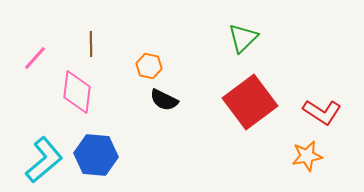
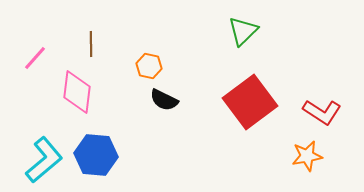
green triangle: moved 7 px up
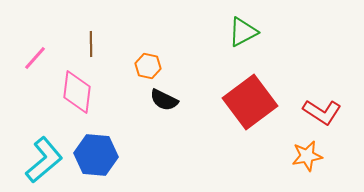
green triangle: moved 1 px down; rotated 16 degrees clockwise
orange hexagon: moved 1 px left
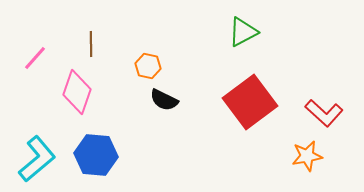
pink diamond: rotated 12 degrees clockwise
red L-shape: moved 2 px right, 1 px down; rotated 9 degrees clockwise
cyan L-shape: moved 7 px left, 1 px up
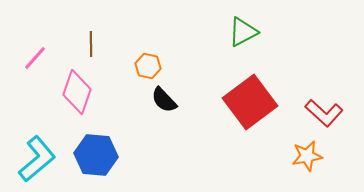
black semicircle: rotated 20 degrees clockwise
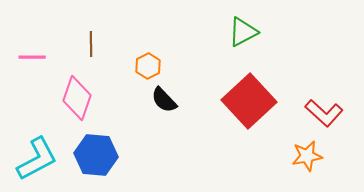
pink line: moved 3 px left, 1 px up; rotated 48 degrees clockwise
orange hexagon: rotated 20 degrees clockwise
pink diamond: moved 6 px down
red square: moved 1 px left, 1 px up; rotated 6 degrees counterclockwise
cyan L-shape: rotated 12 degrees clockwise
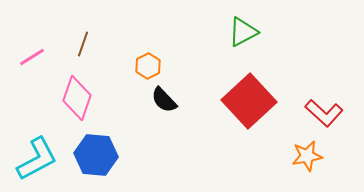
brown line: moved 8 px left; rotated 20 degrees clockwise
pink line: rotated 32 degrees counterclockwise
